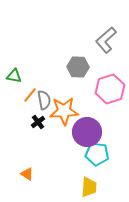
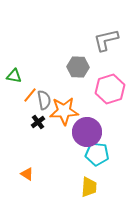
gray L-shape: rotated 28 degrees clockwise
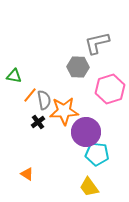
gray L-shape: moved 9 px left, 3 px down
purple circle: moved 1 px left
yellow trapezoid: rotated 140 degrees clockwise
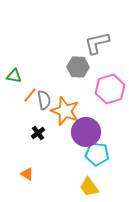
orange star: moved 1 px right; rotated 24 degrees clockwise
black cross: moved 11 px down
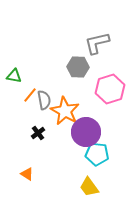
orange star: rotated 8 degrees clockwise
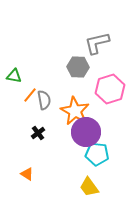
orange star: moved 10 px right
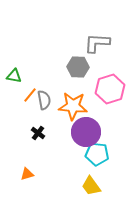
gray L-shape: rotated 16 degrees clockwise
orange star: moved 2 px left, 5 px up; rotated 24 degrees counterclockwise
black cross: rotated 16 degrees counterclockwise
orange triangle: rotated 48 degrees counterclockwise
yellow trapezoid: moved 2 px right, 1 px up
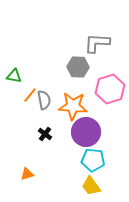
black cross: moved 7 px right, 1 px down
cyan pentagon: moved 4 px left, 6 px down
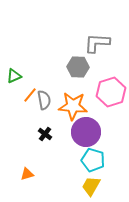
green triangle: rotated 35 degrees counterclockwise
pink hexagon: moved 1 px right, 3 px down
cyan pentagon: rotated 10 degrees clockwise
yellow trapezoid: rotated 65 degrees clockwise
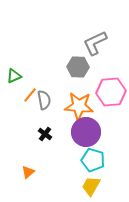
gray L-shape: moved 2 px left; rotated 28 degrees counterclockwise
pink hexagon: rotated 12 degrees clockwise
orange star: moved 6 px right
orange triangle: moved 1 px right, 2 px up; rotated 24 degrees counterclockwise
